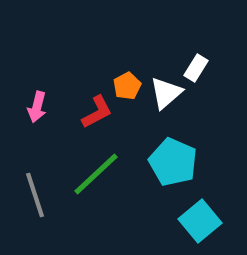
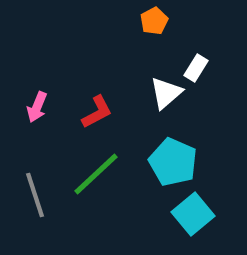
orange pentagon: moved 27 px right, 65 px up
pink arrow: rotated 8 degrees clockwise
cyan square: moved 7 px left, 7 px up
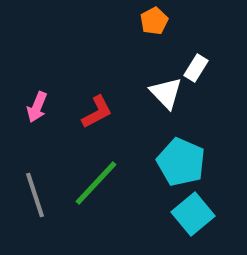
white triangle: rotated 33 degrees counterclockwise
cyan pentagon: moved 8 px right
green line: moved 9 px down; rotated 4 degrees counterclockwise
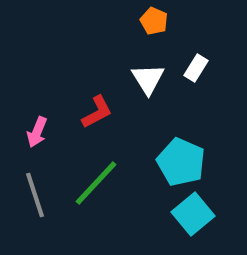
orange pentagon: rotated 20 degrees counterclockwise
white triangle: moved 18 px left, 14 px up; rotated 12 degrees clockwise
pink arrow: moved 25 px down
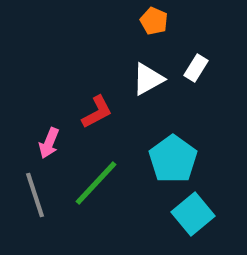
white triangle: rotated 33 degrees clockwise
pink arrow: moved 12 px right, 11 px down
cyan pentagon: moved 8 px left, 3 px up; rotated 12 degrees clockwise
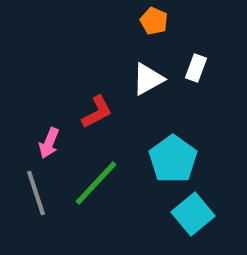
white rectangle: rotated 12 degrees counterclockwise
gray line: moved 1 px right, 2 px up
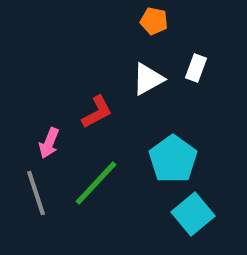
orange pentagon: rotated 12 degrees counterclockwise
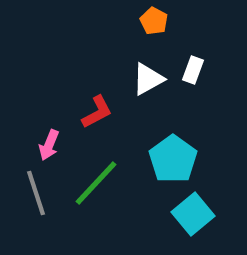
orange pentagon: rotated 16 degrees clockwise
white rectangle: moved 3 px left, 2 px down
pink arrow: moved 2 px down
